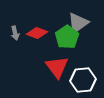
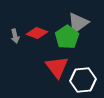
gray arrow: moved 3 px down
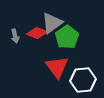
gray triangle: moved 26 px left
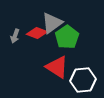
gray arrow: rotated 32 degrees clockwise
red triangle: rotated 20 degrees counterclockwise
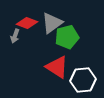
red diamond: moved 10 px left, 10 px up
green pentagon: rotated 20 degrees clockwise
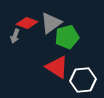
gray triangle: moved 1 px left
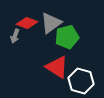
white hexagon: moved 2 px left, 1 px down; rotated 20 degrees clockwise
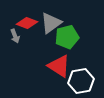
gray arrow: rotated 40 degrees counterclockwise
red triangle: moved 2 px right, 1 px up
white hexagon: rotated 25 degrees counterclockwise
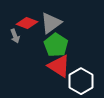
green pentagon: moved 11 px left, 8 px down; rotated 25 degrees counterclockwise
white hexagon: rotated 20 degrees counterclockwise
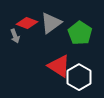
green pentagon: moved 24 px right, 12 px up
white hexagon: moved 2 px left, 4 px up
